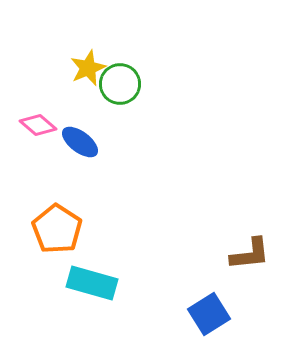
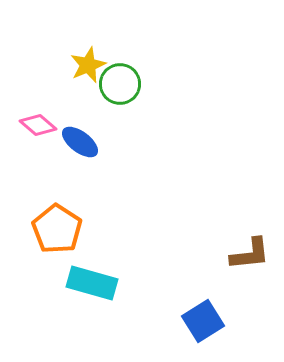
yellow star: moved 3 px up
blue square: moved 6 px left, 7 px down
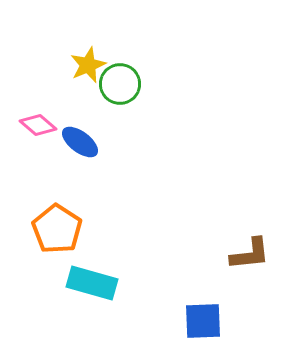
blue square: rotated 30 degrees clockwise
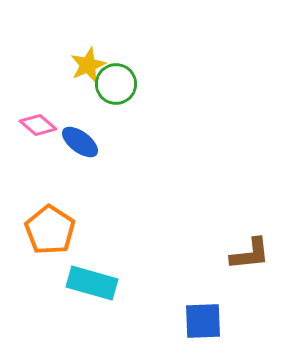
green circle: moved 4 px left
orange pentagon: moved 7 px left, 1 px down
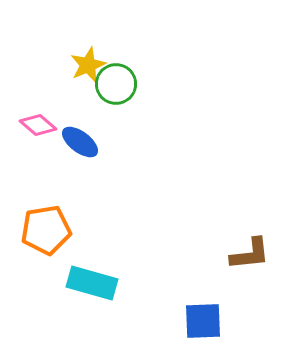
orange pentagon: moved 4 px left; rotated 30 degrees clockwise
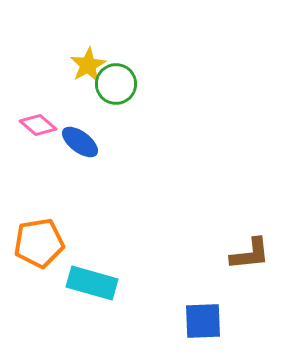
yellow star: rotated 6 degrees counterclockwise
orange pentagon: moved 7 px left, 13 px down
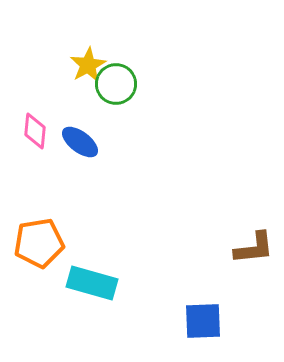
pink diamond: moved 3 px left, 6 px down; rotated 54 degrees clockwise
brown L-shape: moved 4 px right, 6 px up
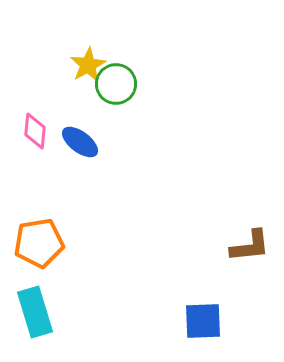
brown L-shape: moved 4 px left, 2 px up
cyan rectangle: moved 57 px left, 29 px down; rotated 57 degrees clockwise
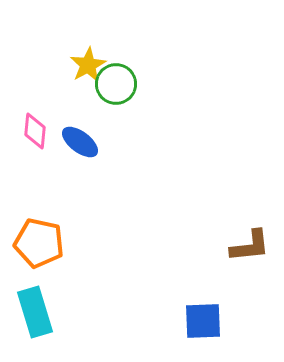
orange pentagon: rotated 21 degrees clockwise
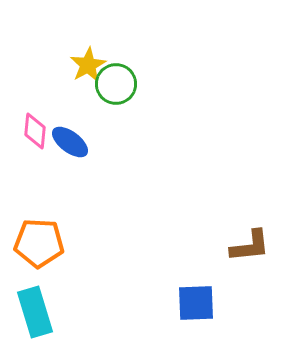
blue ellipse: moved 10 px left
orange pentagon: rotated 9 degrees counterclockwise
blue square: moved 7 px left, 18 px up
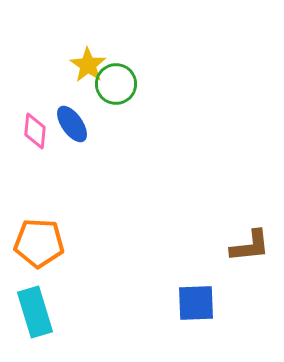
yellow star: rotated 9 degrees counterclockwise
blue ellipse: moved 2 px right, 18 px up; rotated 18 degrees clockwise
